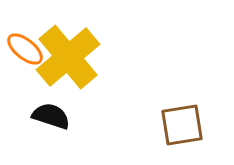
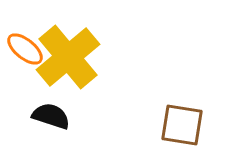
brown square: rotated 18 degrees clockwise
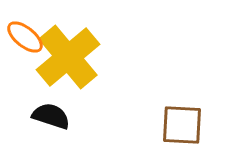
orange ellipse: moved 12 px up
brown square: rotated 6 degrees counterclockwise
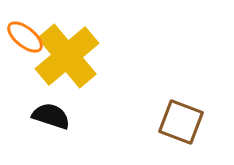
yellow cross: moved 1 px left, 1 px up
brown square: moved 1 px left, 3 px up; rotated 18 degrees clockwise
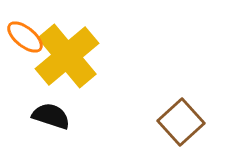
brown square: rotated 27 degrees clockwise
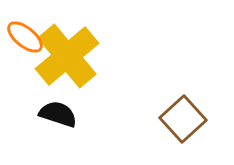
black semicircle: moved 7 px right, 2 px up
brown square: moved 2 px right, 3 px up
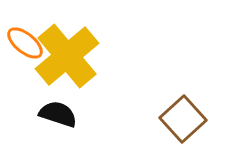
orange ellipse: moved 6 px down
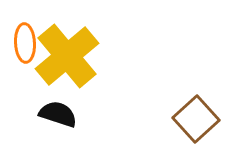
orange ellipse: rotated 48 degrees clockwise
brown square: moved 13 px right
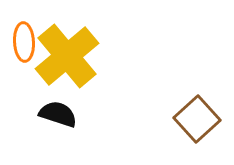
orange ellipse: moved 1 px left, 1 px up
brown square: moved 1 px right
